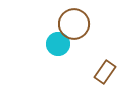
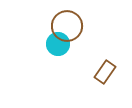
brown circle: moved 7 px left, 2 px down
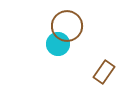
brown rectangle: moved 1 px left
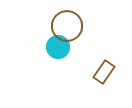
cyan circle: moved 3 px down
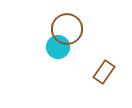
brown circle: moved 3 px down
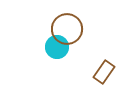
cyan circle: moved 1 px left
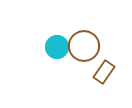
brown circle: moved 17 px right, 17 px down
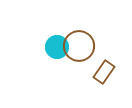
brown circle: moved 5 px left
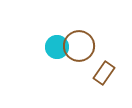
brown rectangle: moved 1 px down
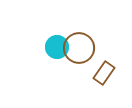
brown circle: moved 2 px down
